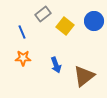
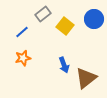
blue circle: moved 2 px up
blue line: rotated 72 degrees clockwise
orange star: rotated 14 degrees counterclockwise
blue arrow: moved 8 px right
brown triangle: moved 2 px right, 2 px down
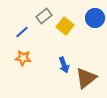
gray rectangle: moved 1 px right, 2 px down
blue circle: moved 1 px right, 1 px up
orange star: rotated 21 degrees clockwise
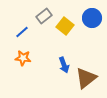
blue circle: moved 3 px left
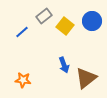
blue circle: moved 3 px down
orange star: moved 22 px down
